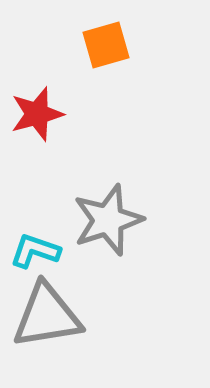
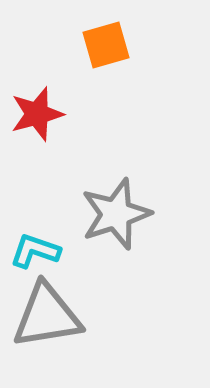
gray star: moved 8 px right, 6 px up
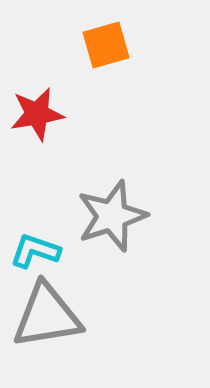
red star: rotated 6 degrees clockwise
gray star: moved 4 px left, 2 px down
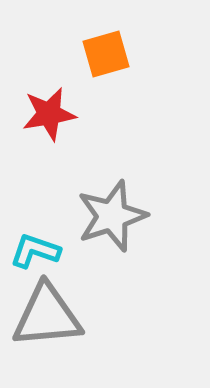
orange square: moved 9 px down
red star: moved 12 px right
gray triangle: rotated 4 degrees clockwise
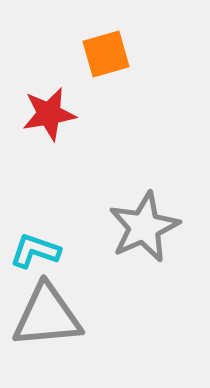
gray star: moved 32 px right, 11 px down; rotated 6 degrees counterclockwise
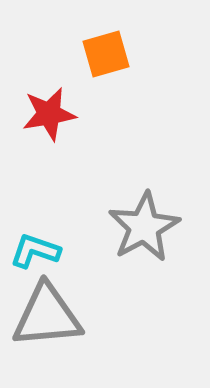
gray star: rotated 4 degrees counterclockwise
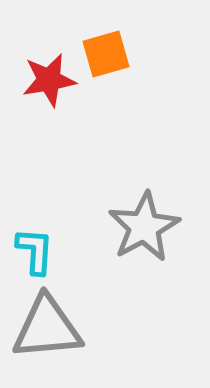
red star: moved 34 px up
cyan L-shape: rotated 75 degrees clockwise
gray triangle: moved 12 px down
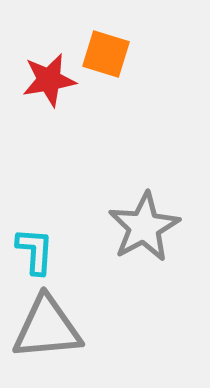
orange square: rotated 33 degrees clockwise
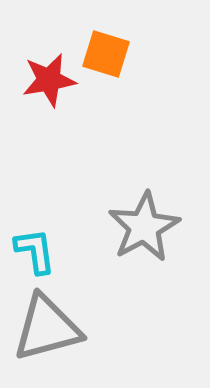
cyan L-shape: rotated 12 degrees counterclockwise
gray triangle: rotated 10 degrees counterclockwise
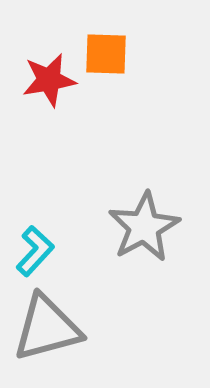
orange square: rotated 15 degrees counterclockwise
cyan L-shape: rotated 51 degrees clockwise
